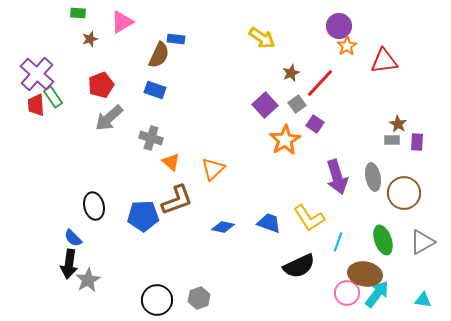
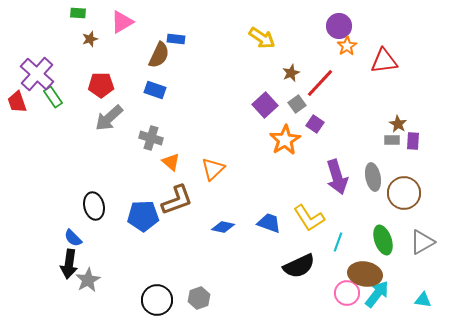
red pentagon at (101, 85): rotated 20 degrees clockwise
red trapezoid at (36, 105): moved 19 px left, 3 px up; rotated 15 degrees counterclockwise
purple rectangle at (417, 142): moved 4 px left, 1 px up
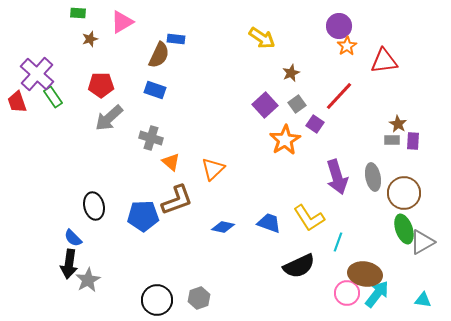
red line at (320, 83): moved 19 px right, 13 px down
green ellipse at (383, 240): moved 21 px right, 11 px up
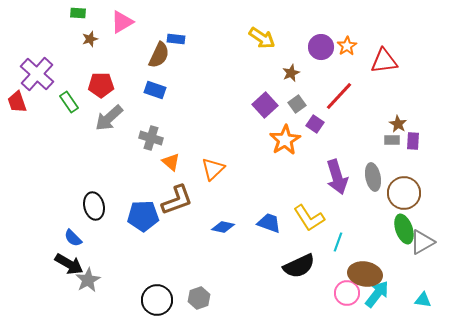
purple circle at (339, 26): moved 18 px left, 21 px down
green rectangle at (53, 97): moved 16 px right, 5 px down
black arrow at (69, 264): rotated 68 degrees counterclockwise
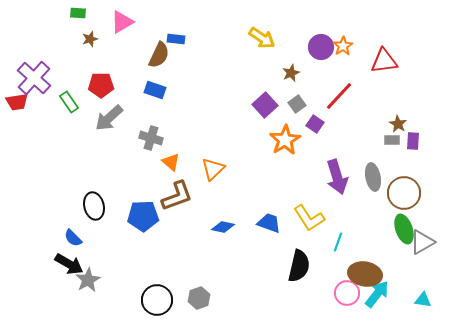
orange star at (347, 46): moved 4 px left
purple cross at (37, 74): moved 3 px left, 4 px down
red trapezoid at (17, 102): rotated 80 degrees counterclockwise
brown L-shape at (177, 200): moved 4 px up
black semicircle at (299, 266): rotated 52 degrees counterclockwise
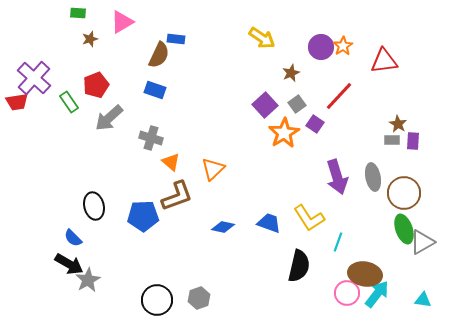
red pentagon at (101, 85): moved 5 px left; rotated 20 degrees counterclockwise
orange star at (285, 140): moved 1 px left, 7 px up
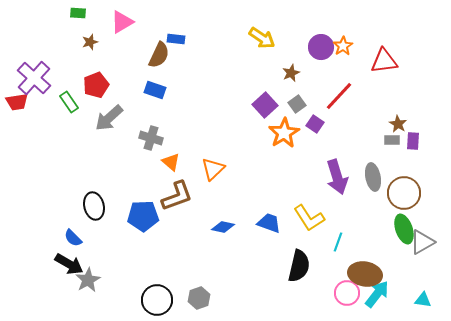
brown star at (90, 39): moved 3 px down
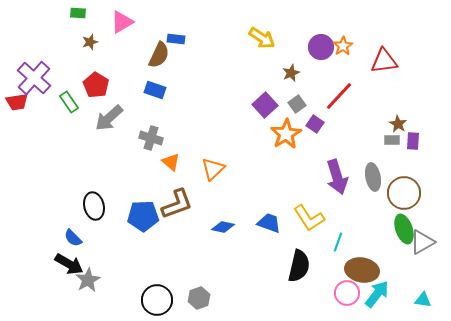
red pentagon at (96, 85): rotated 20 degrees counterclockwise
orange star at (284, 133): moved 2 px right, 1 px down
brown L-shape at (177, 196): moved 8 px down
brown ellipse at (365, 274): moved 3 px left, 4 px up
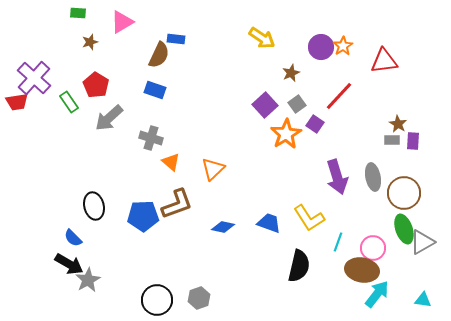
pink circle at (347, 293): moved 26 px right, 45 px up
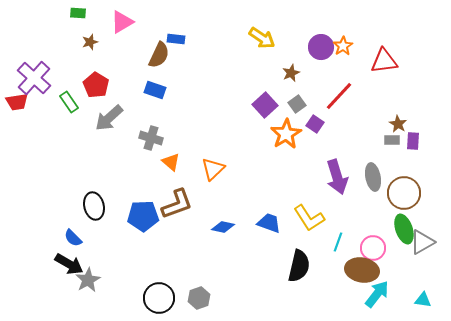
black circle at (157, 300): moved 2 px right, 2 px up
